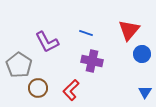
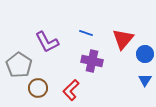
red triangle: moved 6 px left, 9 px down
blue circle: moved 3 px right
blue triangle: moved 12 px up
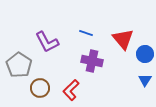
red triangle: rotated 20 degrees counterclockwise
brown circle: moved 2 px right
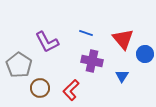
blue triangle: moved 23 px left, 4 px up
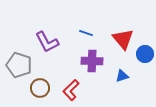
purple cross: rotated 10 degrees counterclockwise
gray pentagon: rotated 15 degrees counterclockwise
blue triangle: rotated 40 degrees clockwise
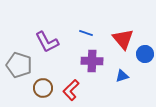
brown circle: moved 3 px right
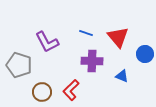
red triangle: moved 5 px left, 2 px up
blue triangle: rotated 40 degrees clockwise
brown circle: moved 1 px left, 4 px down
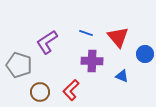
purple L-shape: rotated 85 degrees clockwise
brown circle: moved 2 px left
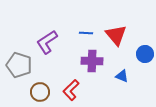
blue line: rotated 16 degrees counterclockwise
red triangle: moved 2 px left, 2 px up
